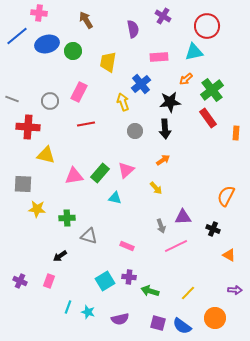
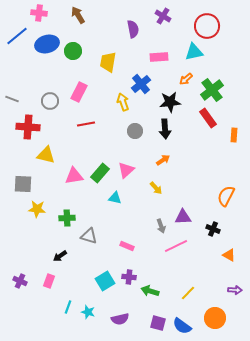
brown arrow at (86, 20): moved 8 px left, 5 px up
orange rectangle at (236, 133): moved 2 px left, 2 px down
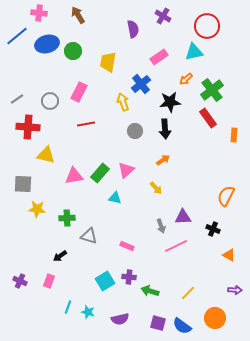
pink rectangle at (159, 57): rotated 30 degrees counterclockwise
gray line at (12, 99): moved 5 px right; rotated 56 degrees counterclockwise
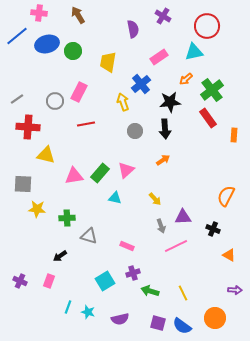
gray circle at (50, 101): moved 5 px right
yellow arrow at (156, 188): moved 1 px left, 11 px down
purple cross at (129, 277): moved 4 px right, 4 px up; rotated 24 degrees counterclockwise
yellow line at (188, 293): moved 5 px left; rotated 70 degrees counterclockwise
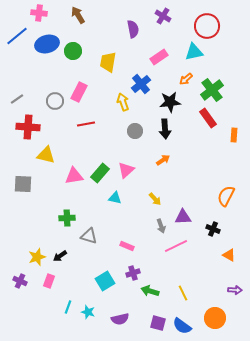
yellow star at (37, 209): moved 48 px down; rotated 24 degrees counterclockwise
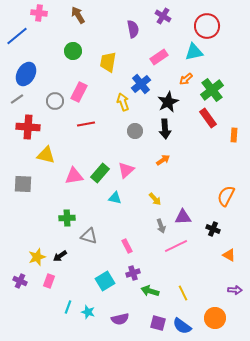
blue ellipse at (47, 44): moved 21 px left, 30 px down; rotated 45 degrees counterclockwise
black star at (170, 102): moved 2 px left; rotated 20 degrees counterclockwise
pink rectangle at (127, 246): rotated 40 degrees clockwise
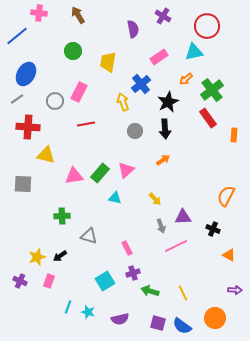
green cross at (67, 218): moved 5 px left, 2 px up
pink rectangle at (127, 246): moved 2 px down
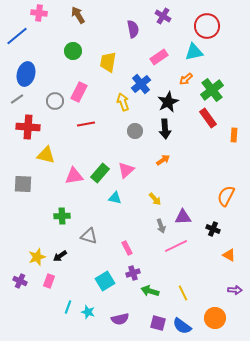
blue ellipse at (26, 74): rotated 15 degrees counterclockwise
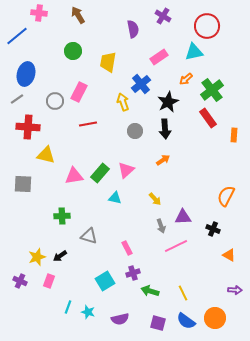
red line at (86, 124): moved 2 px right
blue semicircle at (182, 326): moved 4 px right, 5 px up
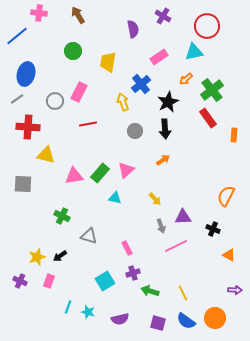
green cross at (62, 216): rotated 28 degrees clockwise
